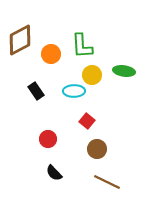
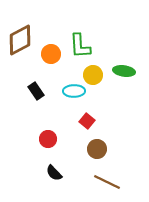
green L-shape: moved 2 px left
yellow circle: moved 1 px right
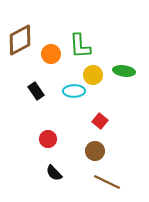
red square: moved 13 px right
brown circle: moved 2 px left, 2 px down
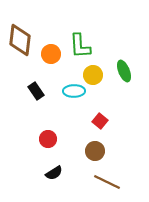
brown diamond: rotated 56 degrees counterclockwise
green ellipse: rotated 60 degrees clockwise
black semicircle: rotated 78 degrees counterclockwise
